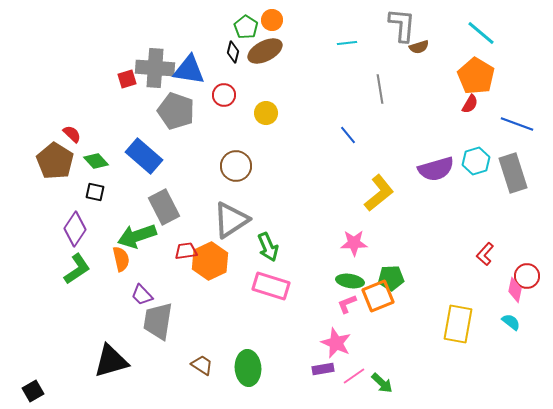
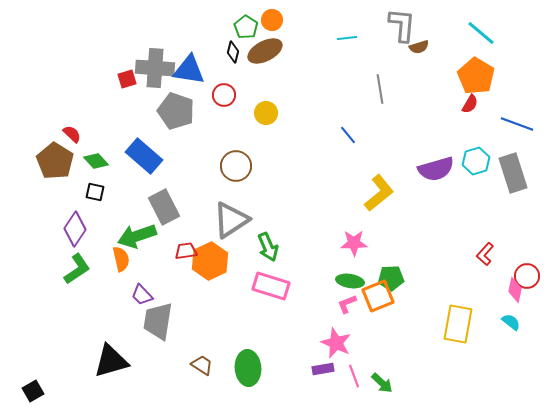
cyan line at (347, 43): moved 5 px up
pink line at (354, 376): rotated 75 degrees counterclockwise
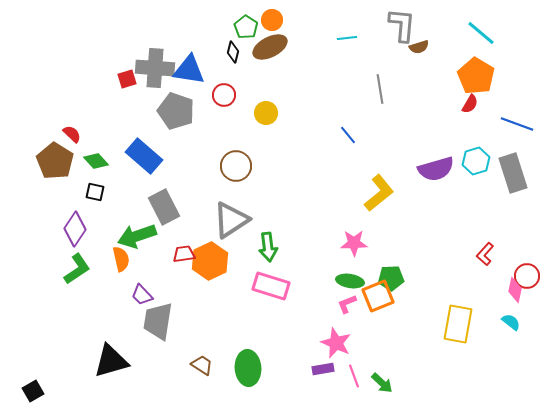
brown ellipse at (265, 51): moved 5 px right, 4 px up
green arrow at (268, 247): rotated 16 degrees clockwise
red trapezoid at (186, 251): moved 2 px left, 3 px down
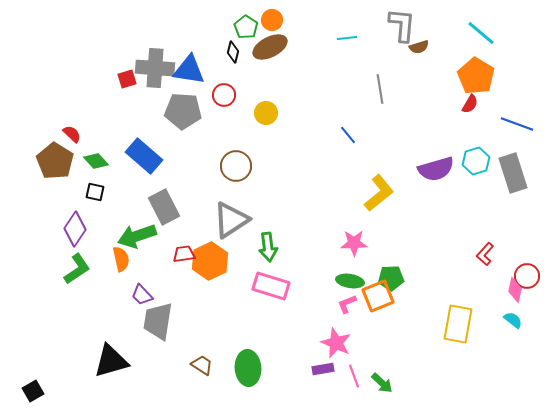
gray pentagon at (176, 111): moved 7 px right; rotated 15 degrees counterclockwise
cyan semicircle at (511, 322): moved 2 px right, 2 px up
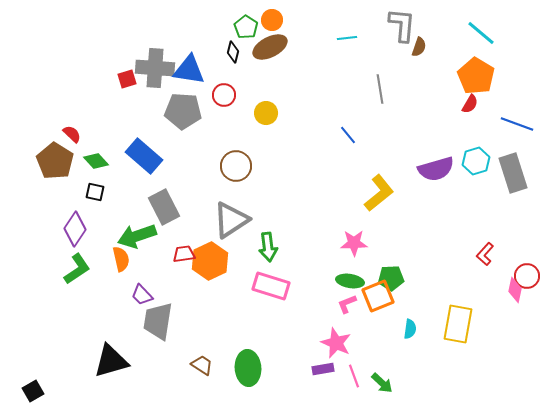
brown semicircle at (419, 47): rotated 54 degrees counterclockwise
cyan semicircle at (513, 320): moved 103 px left, 9 px down; rotated 60 degrees clockwise
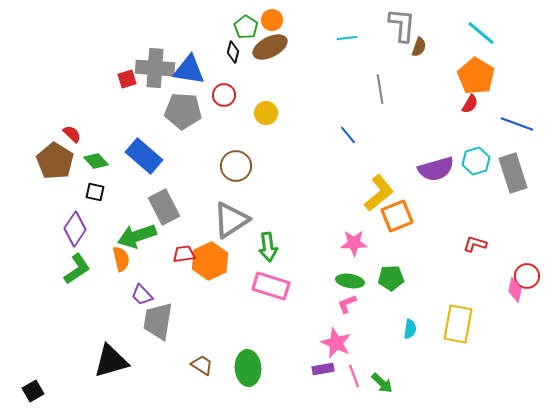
red L-shape at (485, 254): moved 10 px left, 10 px up; rotated 65 degrees clockwise
orange square at (378, 296): moved 19 px right, 80 px up
